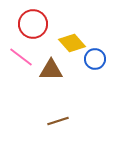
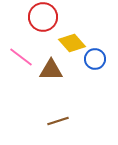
red circle: moved 10 px right, 7 px up
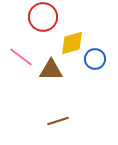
yellow diamond: rotated 64 degrees counterclockwise
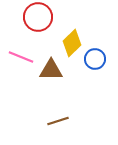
red circle: moved 5 px left
yellow diamond: rotated 28 degrees counterclockwise
pink line: rotated 15 degrees counterclockwise
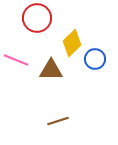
red circle: moved 1 px left, 1 px down
pink line: moved 5 px left, 3 px down
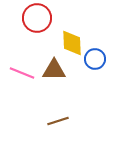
yellow diamond: rotated 48 degrees counterclockwise
pink line: moved 6 px right, 13 px down
brown triangle: moved 3 px right
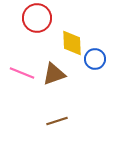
brown triangle: moved 4 px down; rotated 20 degrees counterclockwise
brown line: moved 1 px left
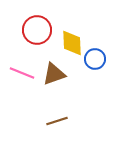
red circle: moved 12 px down
